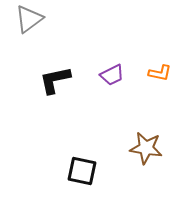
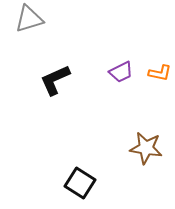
gray triangle: rotated 20 degrees clockwise
purple trapezoid: moved 9 px right, 3 px up
black L-shape: rotated 12 degrees counterclockwise
black square: moved 2 px left, 12 px down; rotated 20 degrees clockwise
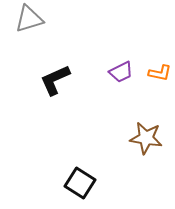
brown star: moved 10 px up
